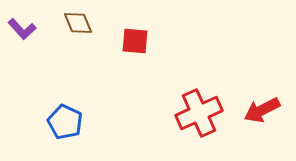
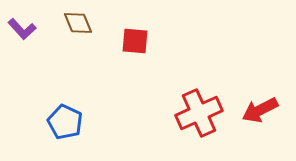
red arrow: moved 2 px left
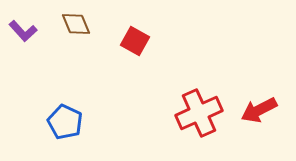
brown diamond: moved 2 px left, 1 px down
purple L-shape: moved 1 px right, 2 px down
red square: rotated 24 degrees clockwise
red arrow: moved 1 px left
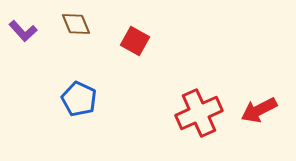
blue pentagon: moved 14 px right, 23 px up
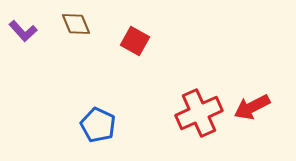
blue pentagon: moved 19 px right, 26 px down
red arrow: moved 7 px left, 3 px up
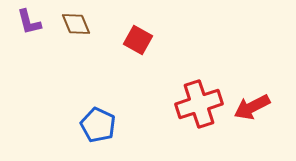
purple L-shape: moved 6 px right, 9 px up; rotated 28 degrees clockwise
red square: moved 3 px right, 1 px up
red cross: moved 9 px up; rotated 6 degrees clockwise
